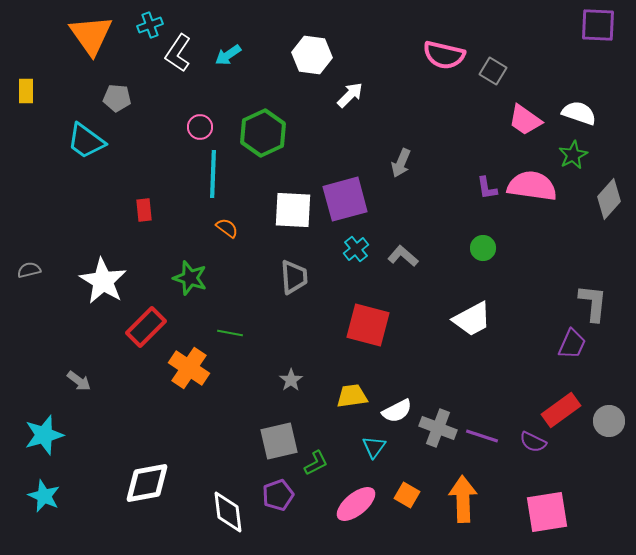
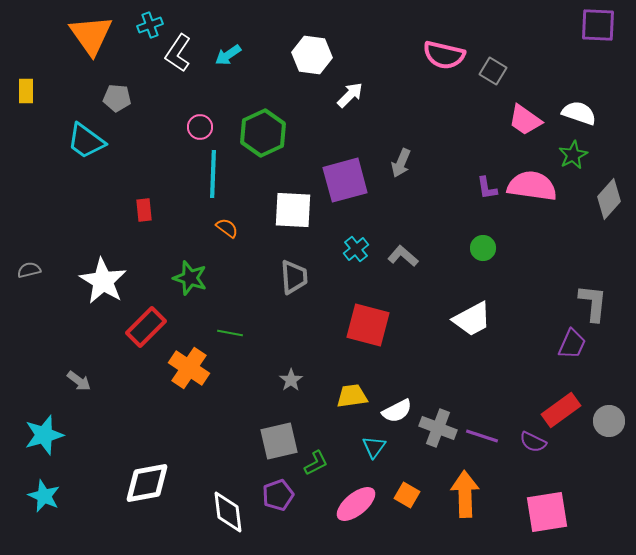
purple square at (345, 199): moved 19 px up
orange arrow at (463, 499): moved 2 px right, 5 px up
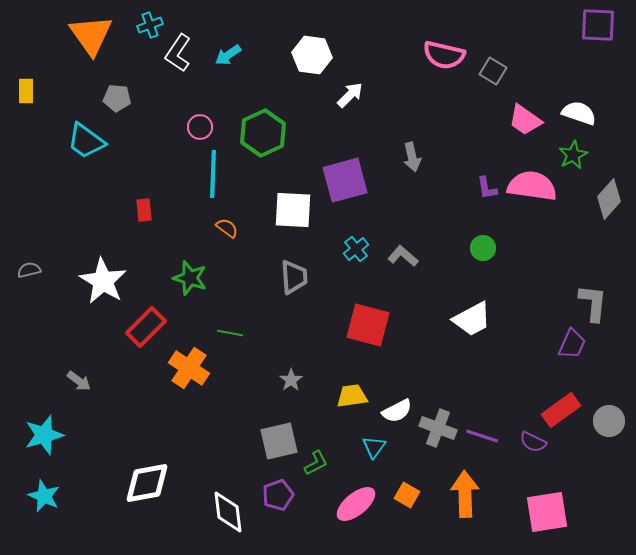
gray arrow at (401, 163): moved 11 px right, 6 px up; rotated 36 degrees counterclockwise
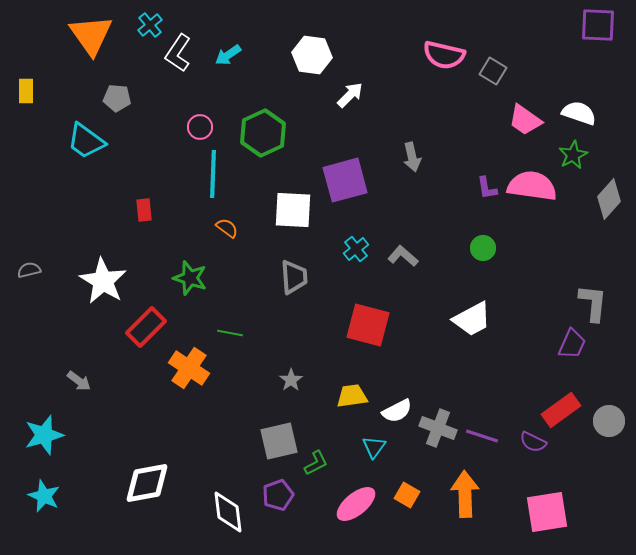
cyan cross at (150, 25): rotated 20 degrees counterclockwise
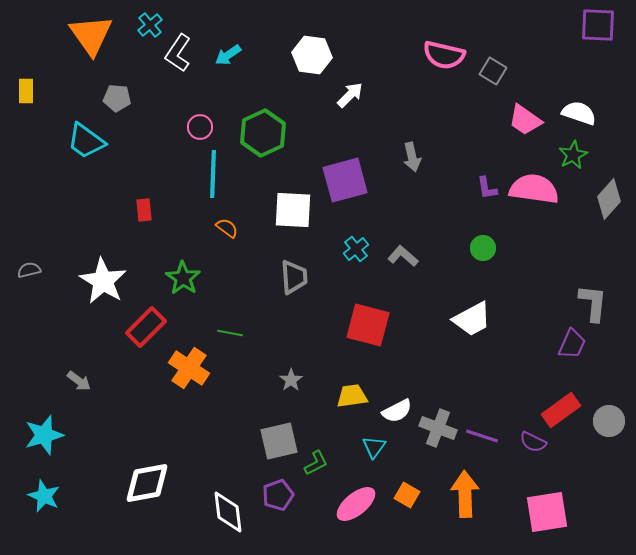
pink semicircle at (532, 186): moved 2 px right, 3 px down
green star at (190, 278): moved 7 px left; rotated 16 degrees clockwise
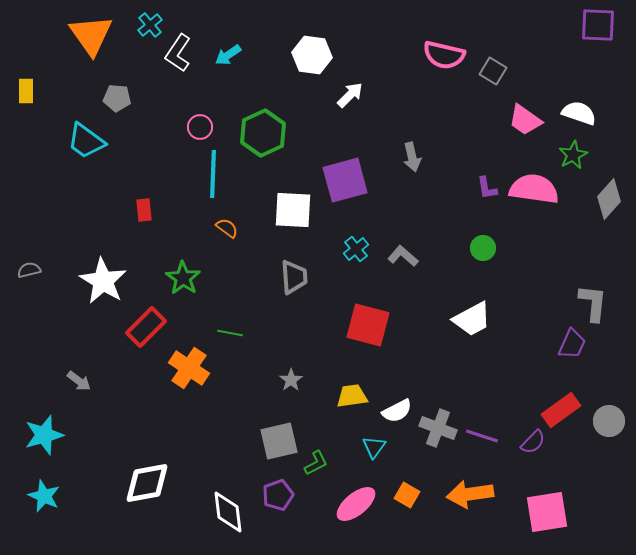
purple semicircle at (533, 442): rotated 72 degrees counterclockwise
orange arrow at (465, 494): moved 5 px right; rotated 96 degrees counterclockwise
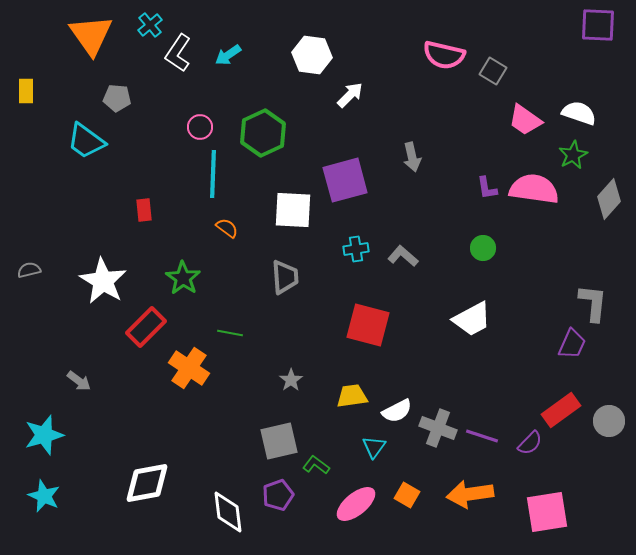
cyan cross at (356, 249): rotated 30 degrees clockwise
gray trapezoid at (294, 277): moved 9 px left
purple semicircle at (533, 442): moved 3 px left, 1 px down
green L-shape at (316, 463): moved 2 px down; rotated 116 degrees counterclockwise
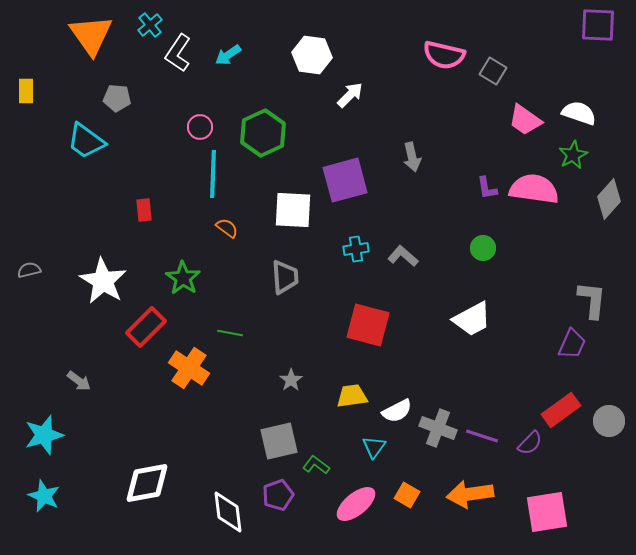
gray L-shape at (593, 303): moved 1 px left, 3 px up
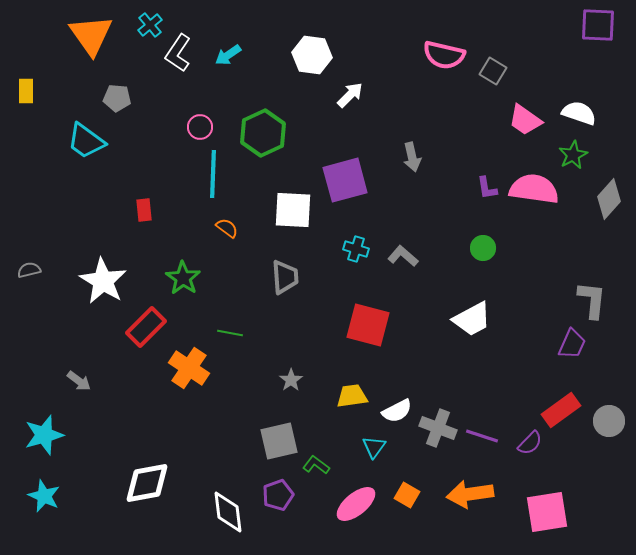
cyan cross at (356, 249): rotated 25 degrees clockwise
